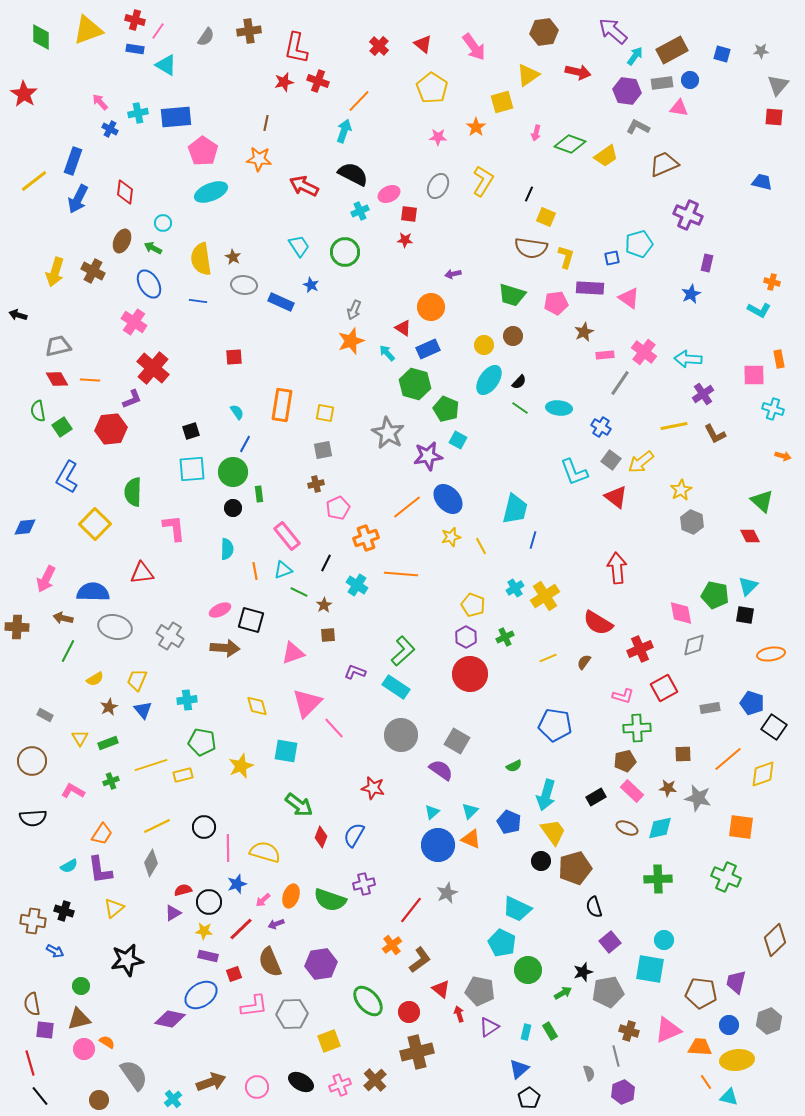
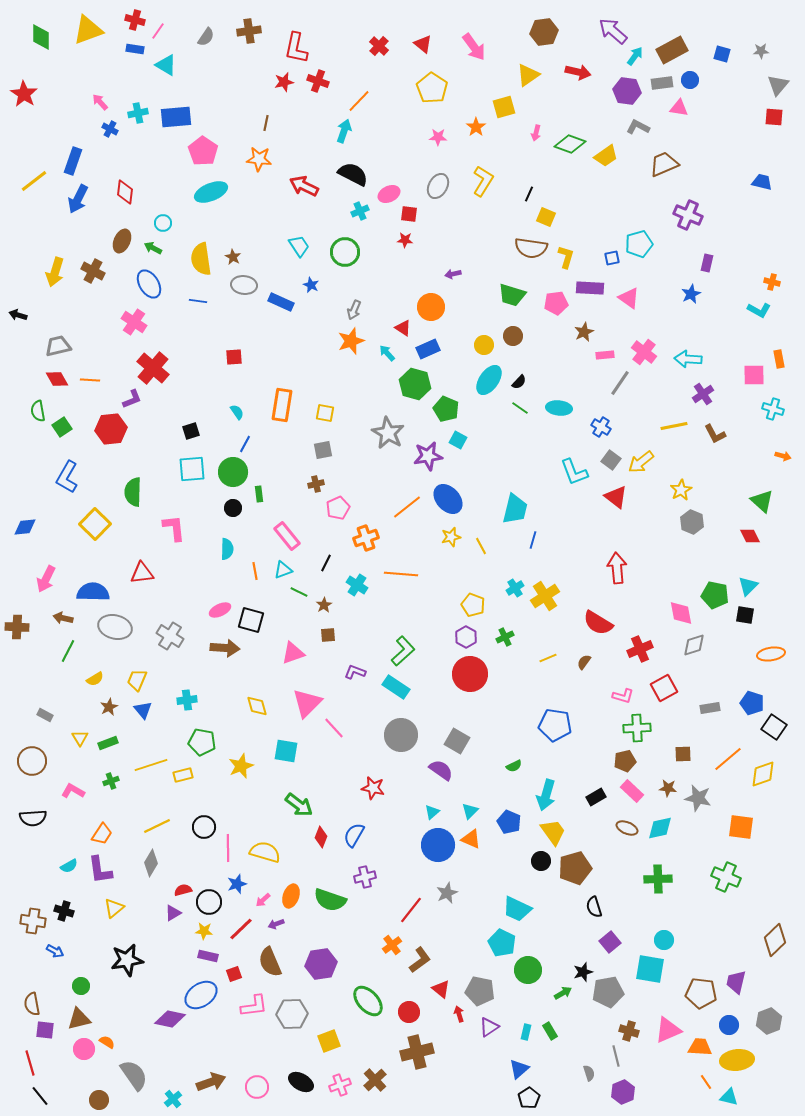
yellow square at (502, 102): moved 2 px right, 5 px down
purple cross at (364, 884): moved 1 px right, 7 px up
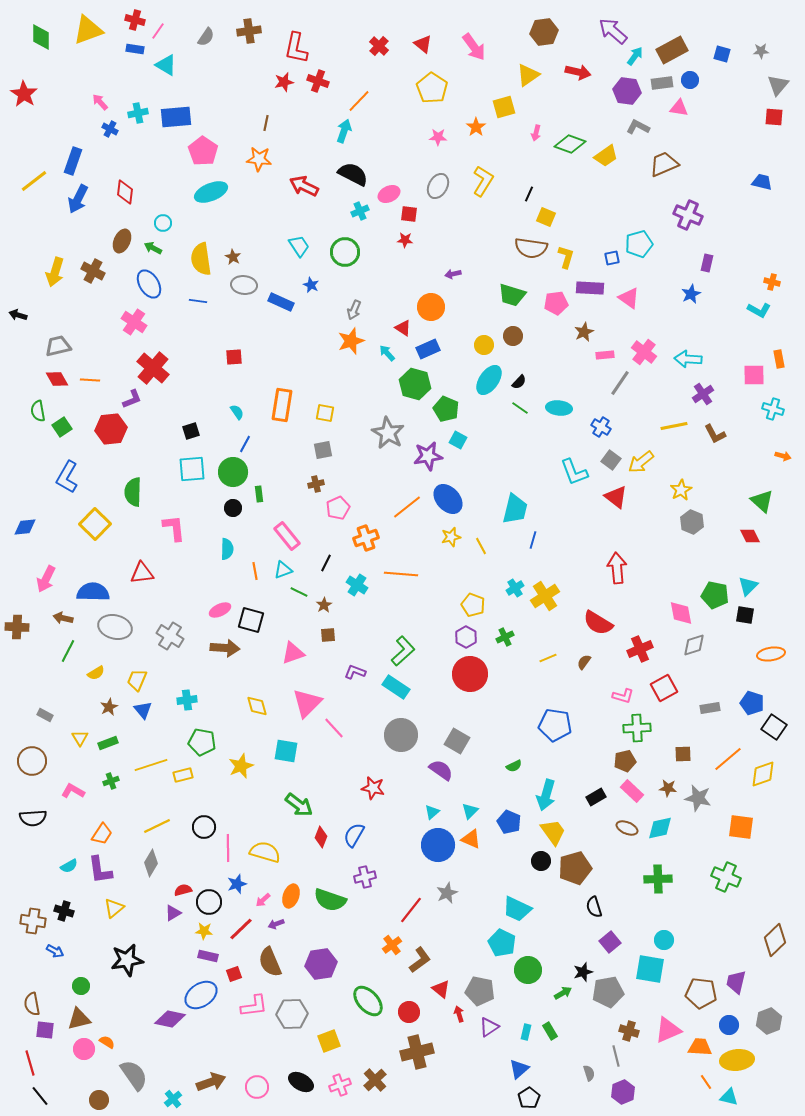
yellow semicircle at (95, 679): moved 1 px right, 6 px up
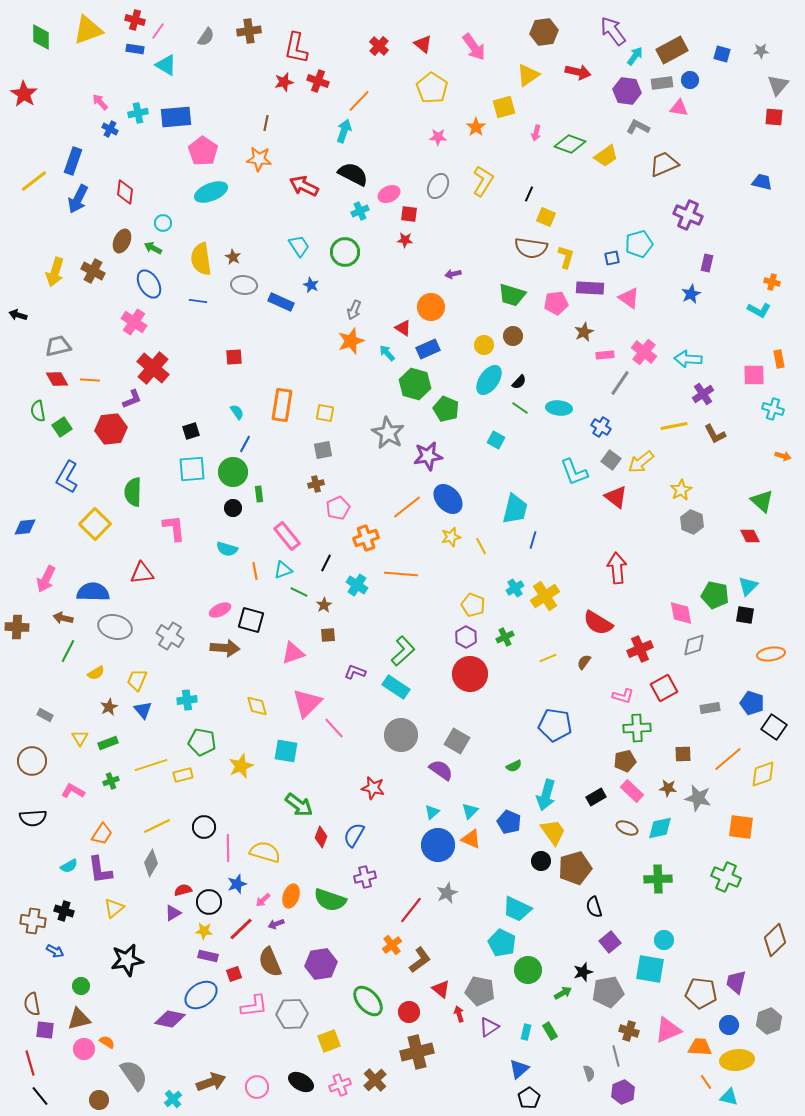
purple arrow at (613, 31): rotated 12 degrees clockwise
cyan square at (458, 440): moved 38 px right
cyan semicircle at (227, 549): rotated 105 degrees clockwise
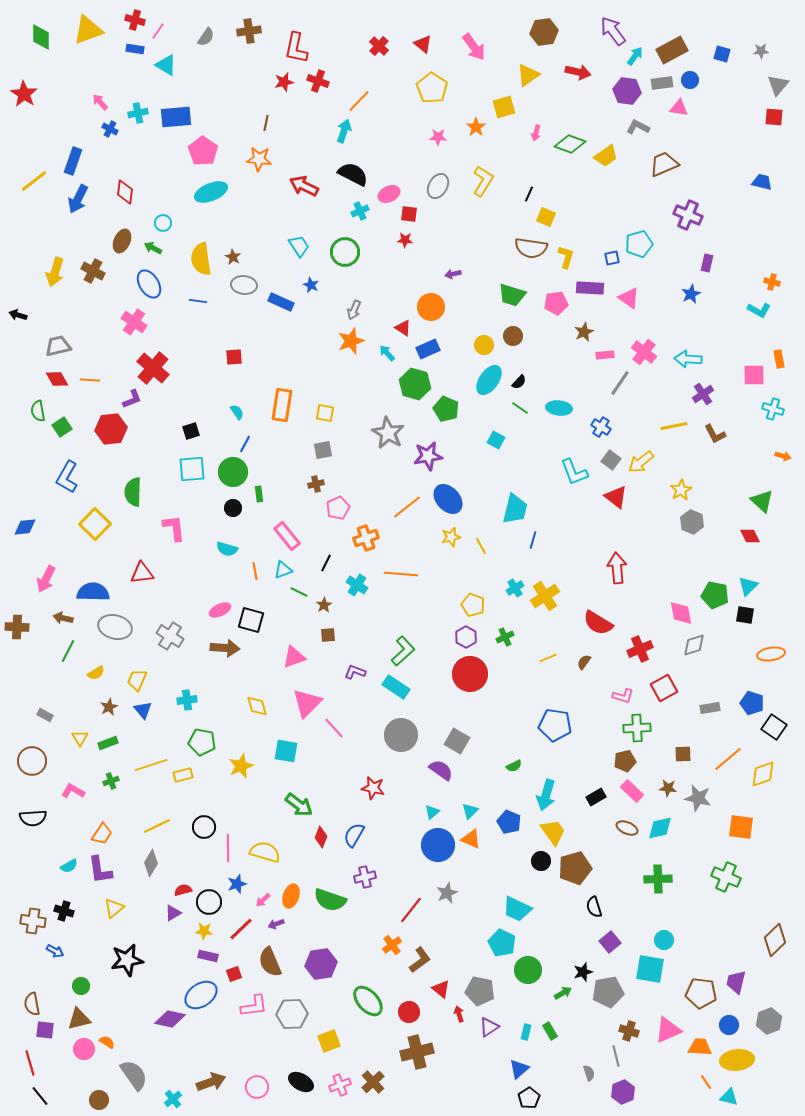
pink triangle at (293, 653): moved 1 px right, 4 px down
brown cross at (375, 1080): moved 2 px left, 2 px down
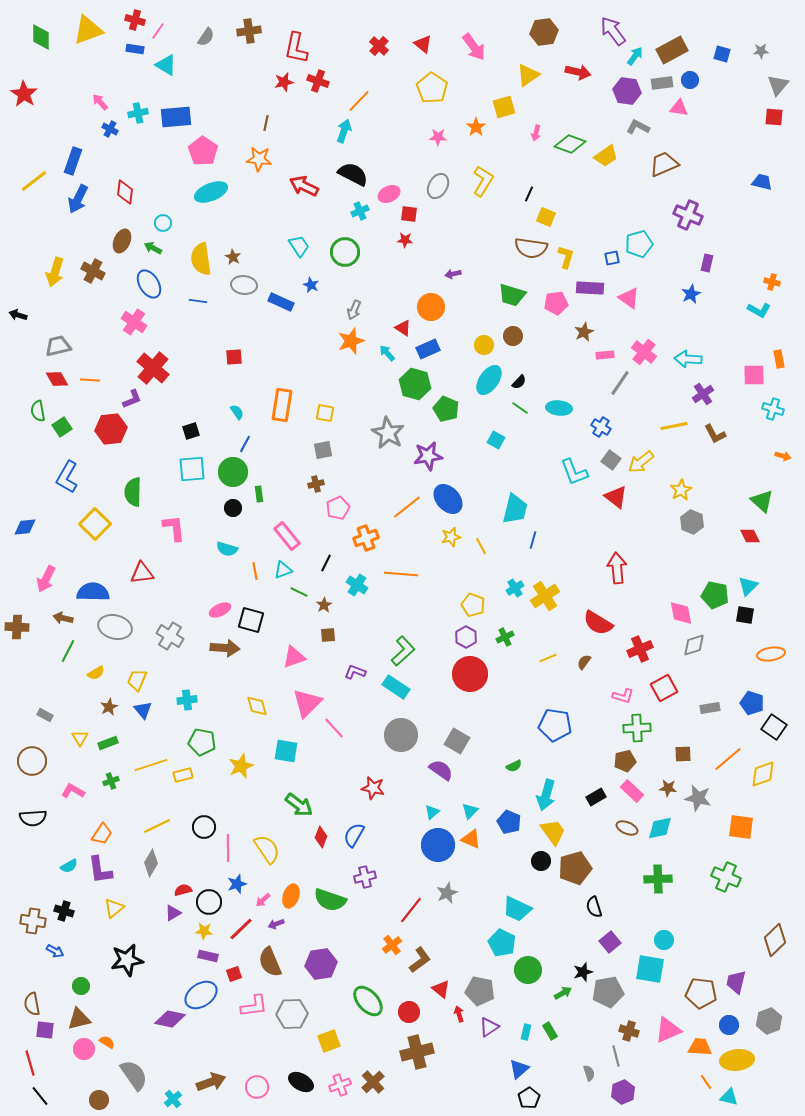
yellow semicircle at (265, 852): moved 2 px right, 3 px up; rotated 40 degrees clockwise
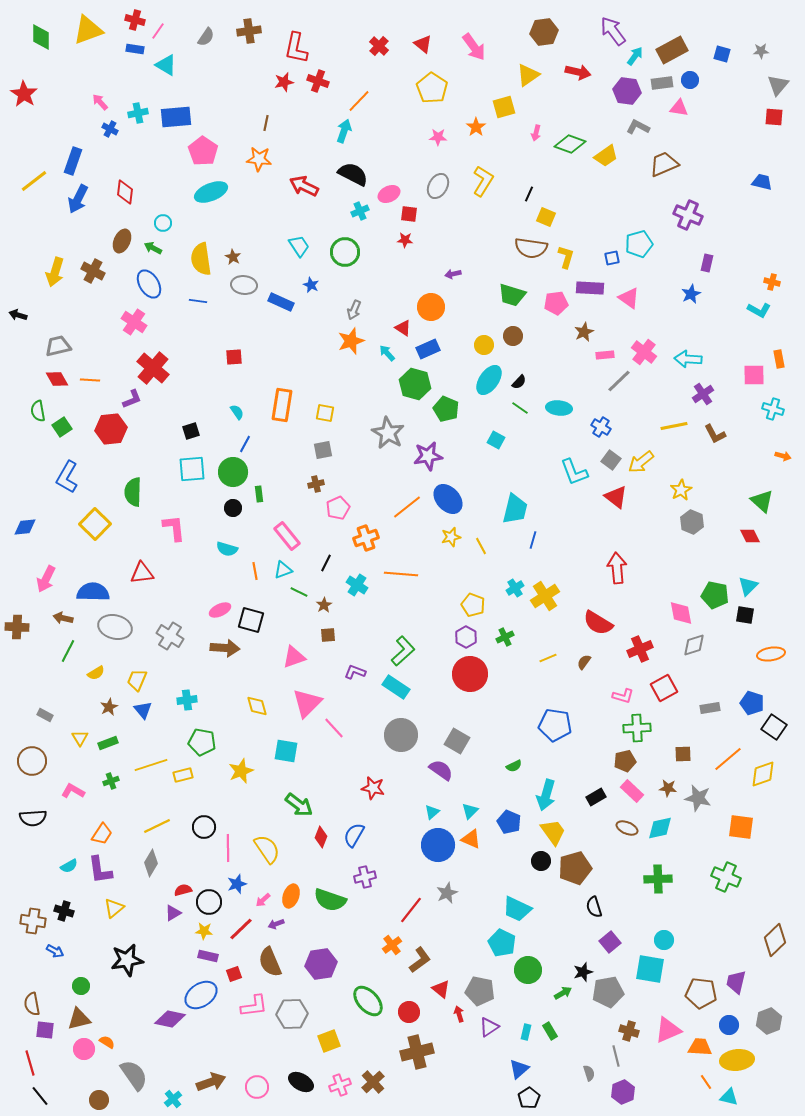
gray line at (620, 383): moved 1 px left, 2 px up; rotated 12 degrees clockwise
yellow star at (241, 766): moved 5 px down
